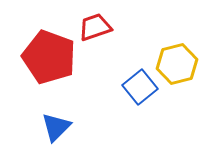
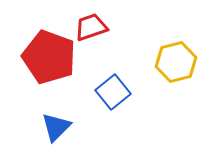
red trapezoid: moved 4 px left
yellow hexagon: moved 1 px left, 2 px up
blue square: moved 27 px left, 5 px down
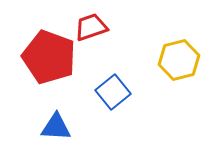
yellow hexagon: moved 3 px right, 2 px up
blue triangle: rotated 48 degrees clockwise
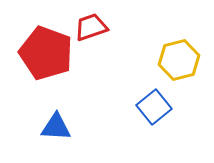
red pentagon: moved 3 px left, 4 px up
blue square: moved 41 px right, 15 px down
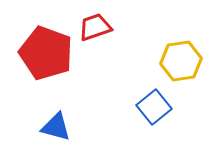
red trapezoid: moved 4 px right
yellow hexagon: moved 2 px right, 1 px down; rotated 6 degrees clockwise
blue triangle: rotated 12 degrees clockwise
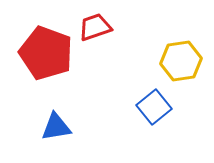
blue triangle: rotated 24 degrees counterclockwise
